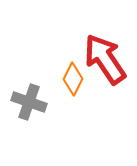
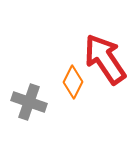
orange diamond: moved 3 px down
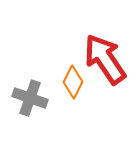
gray cross: moved 1 px right, 4 px up
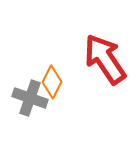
orange diamond: moved 21 px left
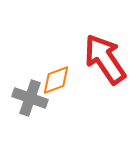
orange diamond: moved 4 px right, 2 px up; rotated 44 degrees clockwise
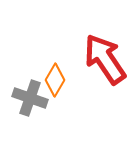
orange diamond: moved 1 px left; rotated 40 degrees counterclockwise
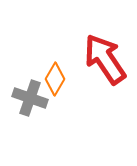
orange diamond: moved 1 px up
